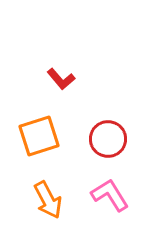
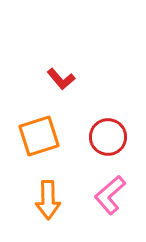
red circle: moved 2 px up
pink L-shape: rotated 99 degrees counterclockwise
orange arrow: rotated 27 degrees clockwise
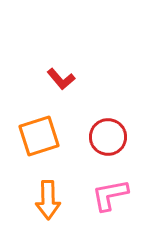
pink L-shape: rotated 30 degrees clockwise
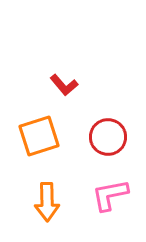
red L-shape: moved 3 px right, 6 px down
orange arrow: moved 1 px left, 2 px down
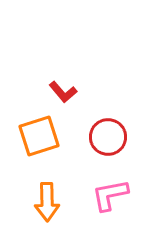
red L-shape: moved 1 px left, 7 px down
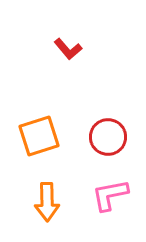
red L-shape: moved 5 px right, 43 px up
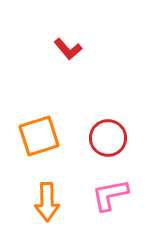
red circle: moved 1 px down
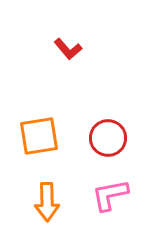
orange square: rotated 9 degrees clockwise
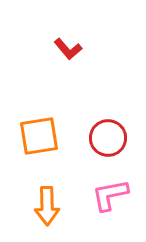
orange arrow: moved 4 px down
